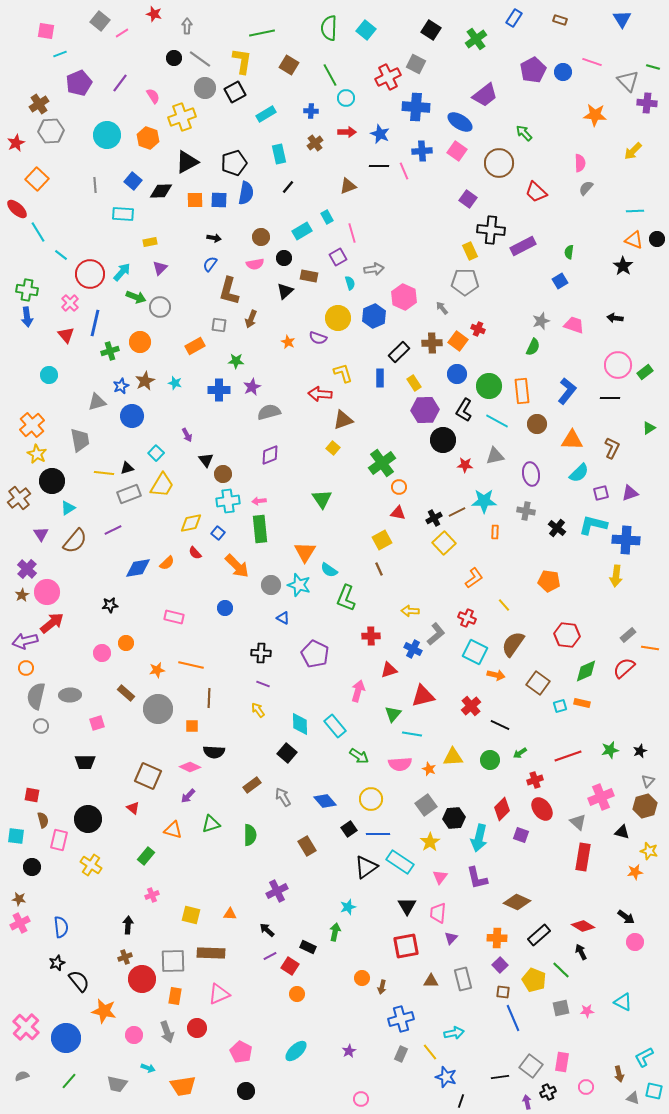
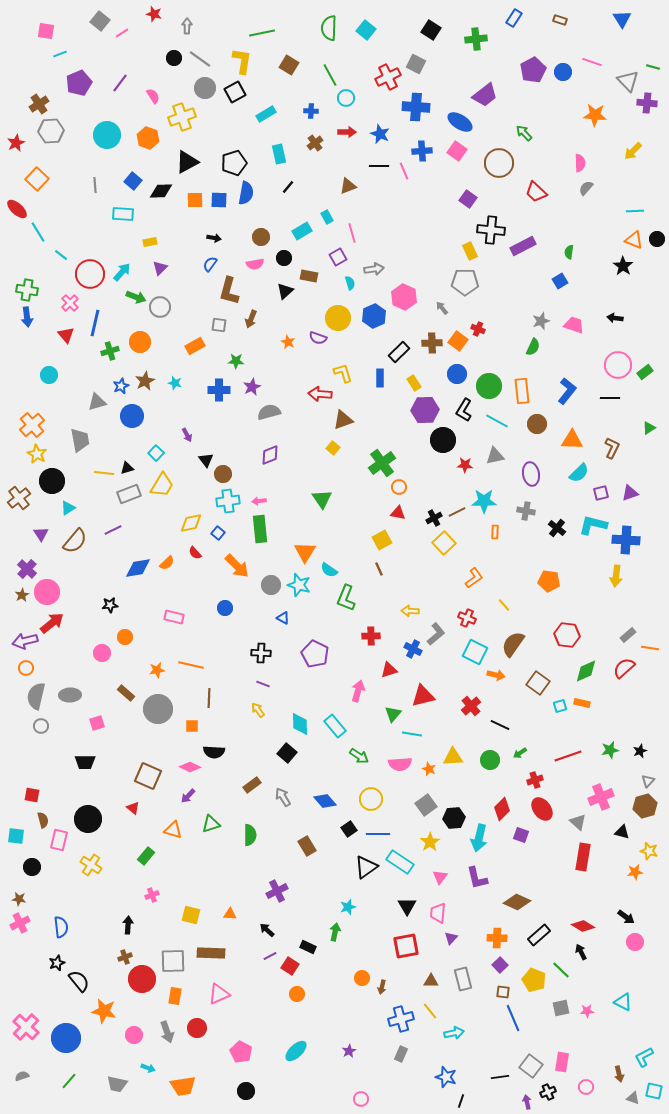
green cross at (476, 39): rotated 30 degrees clockwise
orange circle at (126, 643): moved 1 px left, 6 px up
yellow line at (430, 1052): moved 41 px up
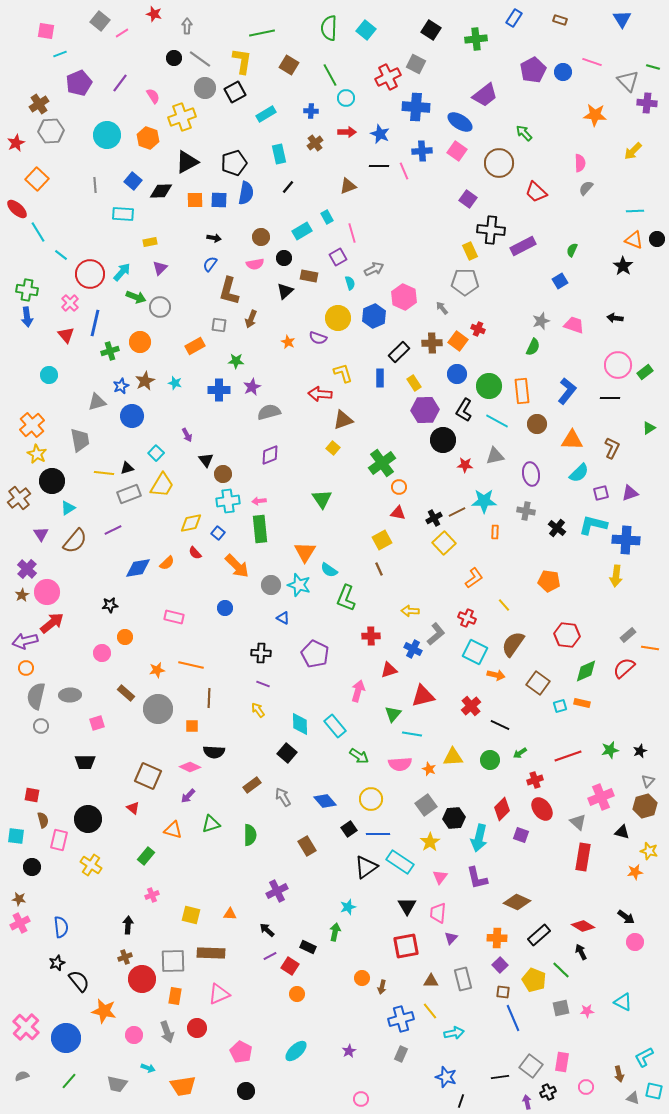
green semicircle at (569, 252): moved 3 px right, 2 px up; rotated 16 degrees clockwise
gray arrow at (374, 269): rotated 18 degrees counterclockwise
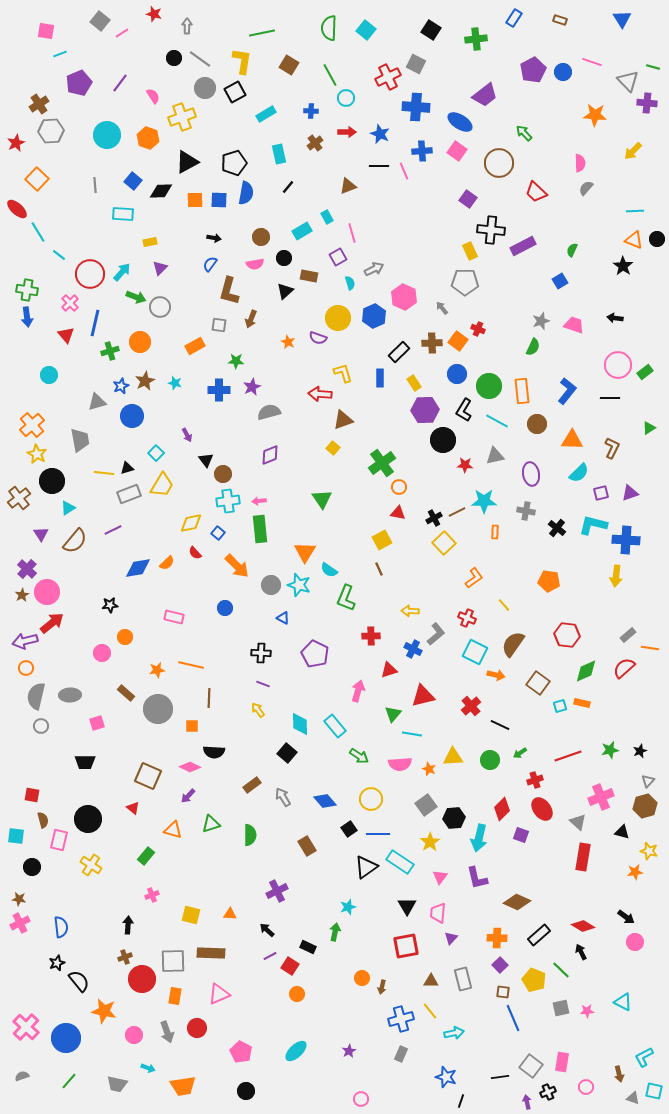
cyan line at (61, 255): moved 2 px left
